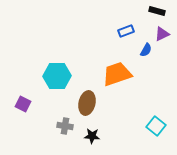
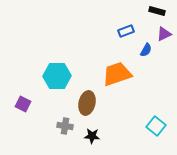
purple triangle: moved 2 px right
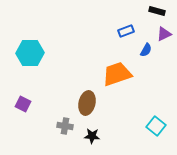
cyan hexagon: moved 27 px left, 23 px up
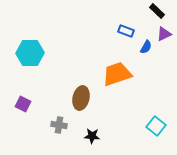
black rectangle: rotated 28 degrees clockwise
blue rectangle: rotated 42 degrees clockwise
blue semicircle: moved 3 px up
brown ellipse: moved 6 px left, 5 px up
gray cross: moved 6 px left, 1 px up
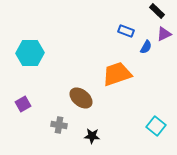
brown ellipse: rotated 65 degrees counterclockwise
purple square: rotated 35 degrees clockwise
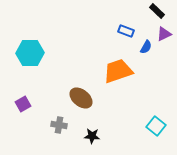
orange trapezoid: moved 1 px right, 3 px up
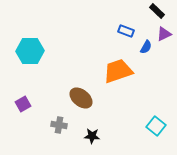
cyan hexagon: moved 2 px up
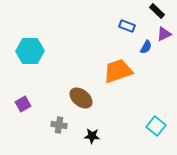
blue rectangle: moved 1 px right, 5 px up
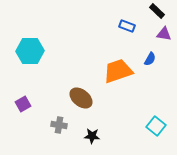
purple triangle: rotated 35 degrees clockwise
blue semicircle: moved 4 px right, 12 px down
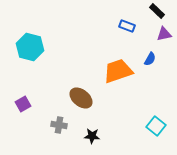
purple triangle: rotated 21 degrees counterclockwise
cyan hexagon: moved 4 px up; rotated 16 degrees clockwise
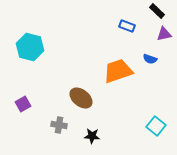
blue semicircle: rotated 80 degrees clockwise
